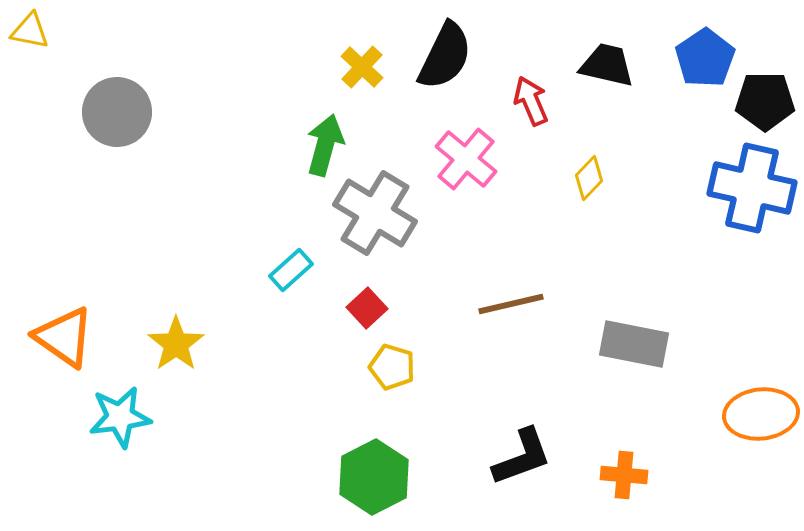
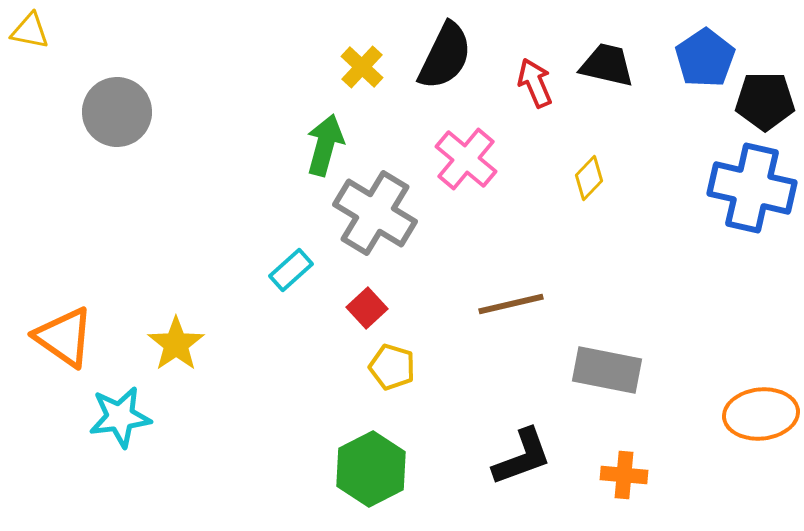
red arrow: moved 4 px right, 18 px up
gray rectangle: moved 27 px left, 26 px down
green hexagon: moved 3 px left, 8 px up
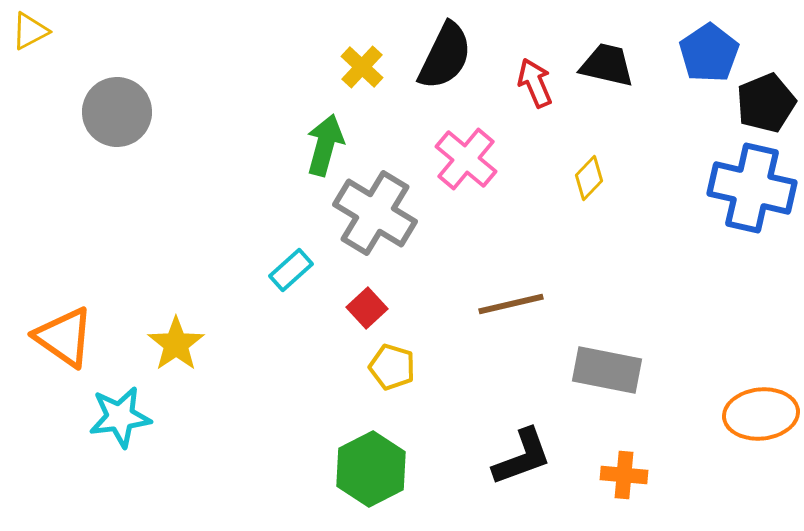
yellow triangle: rotated 39 degrees counterclockwise
blue pentagon: moved 4 px right, 5 px up
black pentagon: moved 1 px right, 2 px down; rotated 22 degrees counterclockwise
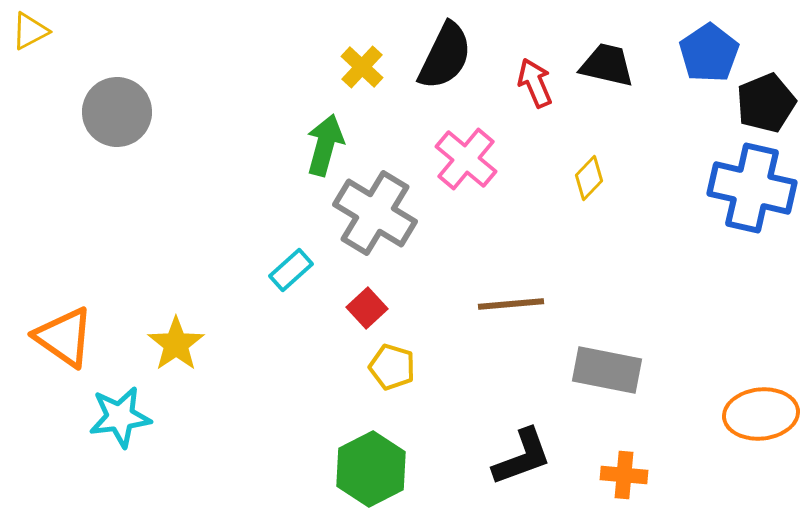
brown line: rotated 8 degrees clockwise
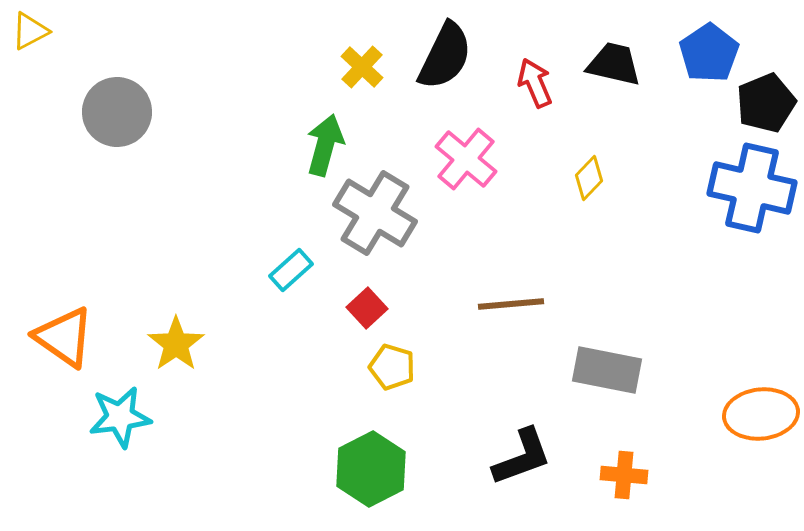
black trapezoid: moved 7 px right, 1 px up
